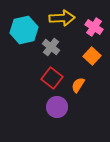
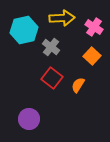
purple circle: moved 28 px left, 12 px down
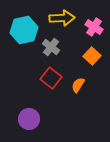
red square: moved 1 px left
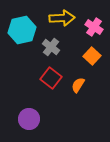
cyan hexagon: moved 2 px left
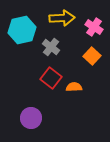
orange semicircle: moved 4 px left, 2 px down; rotated 56 degrees clockwise
purple circle: moved 2 px right, 1 px up
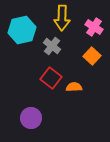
yellow arrow: rotated 95 degrees clockwise
gray cross: moved 1 px right, 1 px up
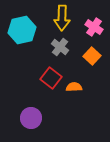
gray cross: moved 8 px right, 1 px down
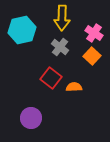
pink cross: moved 6 px down
